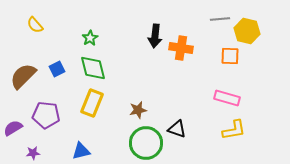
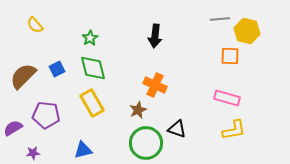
orange cross: moved 26 px left, 37 px down; rotated 15 degrees clockwise
yellow rectangle: rotated 52 degrees counterclockwise
brown star: rotated 12 degrees counterclockwise
blue triangle: moved 2 px right, 1 px up
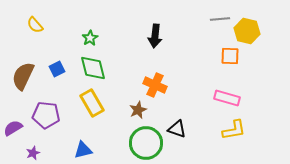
brown semicircle: rotated 20 degrees counterclockwise
purple star: rotated 16 degrees counterclockwise
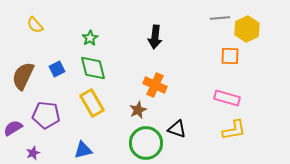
gray line: moved 1 px up
yellow hexagon: moved 2 px up; rotated 20 degrees clockwise
black arrow: moved 1 px down
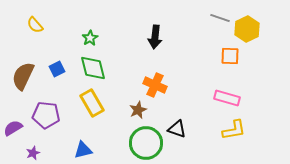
gray line: rotated 24 degrees clockwise
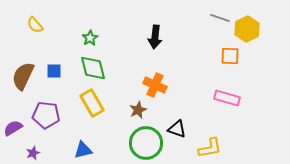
blue square: moved 3 px left, 2 px down; rotated 28 degrees clockwise
yellow L-shape: moved 24 px left, 18 px down
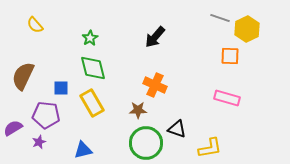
black arrow: rotated 35 degrees clockwise
blue square: moved 7 px right, 17 px down
brown star: rotated 24 degrees clockwise
purple star: moved 6 px right, 11 px up
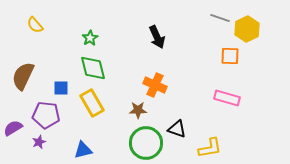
black arrow: moved 2 px right; rotated 65 degrees counterclockwise
